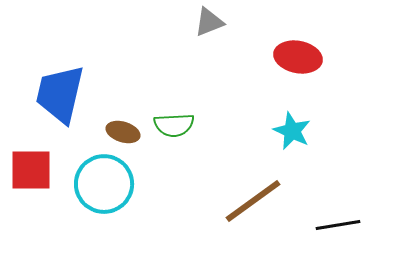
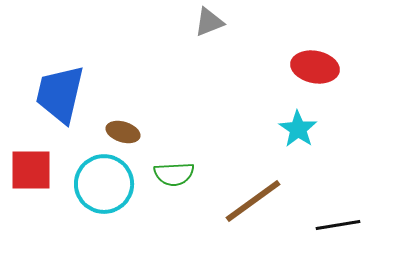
red ellipse: moved 17 px right, 10 px down
green semicircle: moved 49 px down
cyan star: moved 6 px right, 2 px up; rotated 9 degrees clockwise
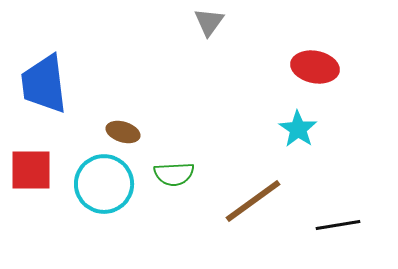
gray triangle: rotated 32 degrees counterclockwise
blue trapezoid: moved 16 px left, 10 px up; rotated 20 degrees counterclockwise
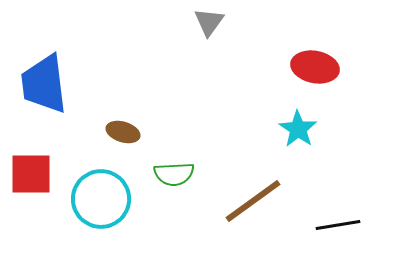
red square: moved 4 px down
cyan circle: moved 3 px left, 15 px down
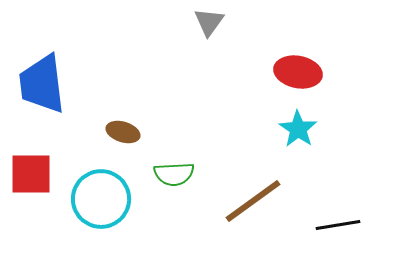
red ellipse: moved 17 px left, 5 px down
blue trapezoid: moved 2 px left
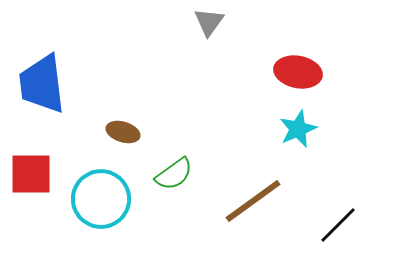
cyan star: rotated 15 degrees clockwise
green semicircle: rotated 33 degrees counterclockwise
black line: rotated 36 degrees counterclockwise
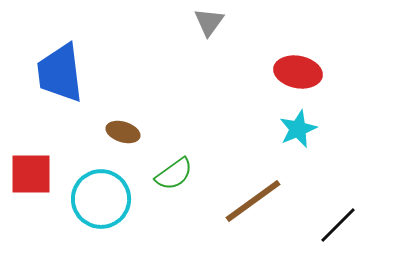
blue trapezoid: moved 18 px right, 11 px up
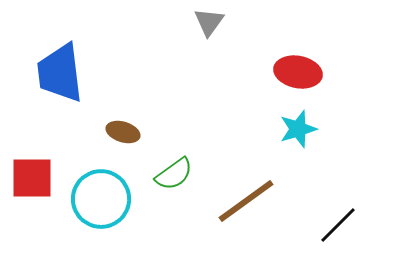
cyan star: rotated 6 degrees clockwise
red square: moved 1 px right, 4 px down
brown line: moved 7 px left
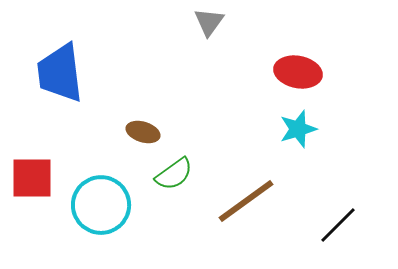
brown ellipse: moved 20 px right
cyan circle: moved 6 px down
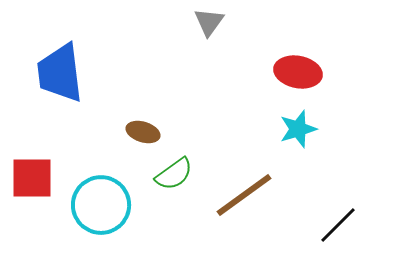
brown line: moved 2 px left, 6 px up
